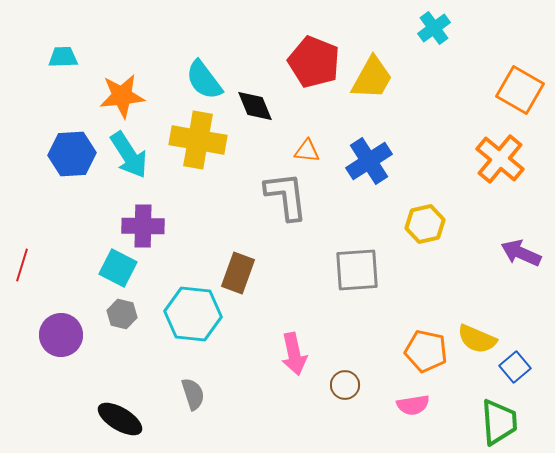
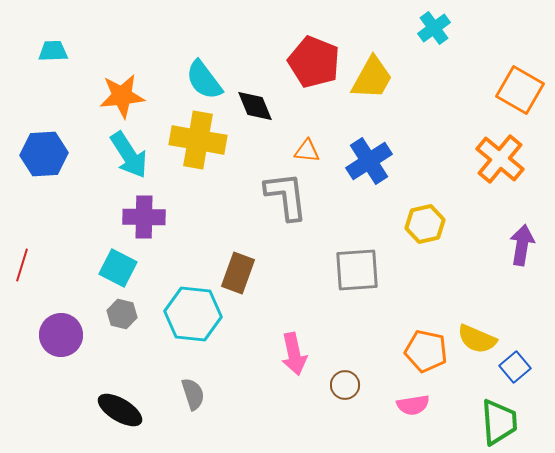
cyan trapezoid: moved 10 px left, 6 px up
blue hexagon: moved 28 px left
purple cross: moved 1 px right, 9 px up
purple arrow: moved 1 px right, 8 px up; rotated 75 degrees clockwise
black ellipse: moved 9 px up
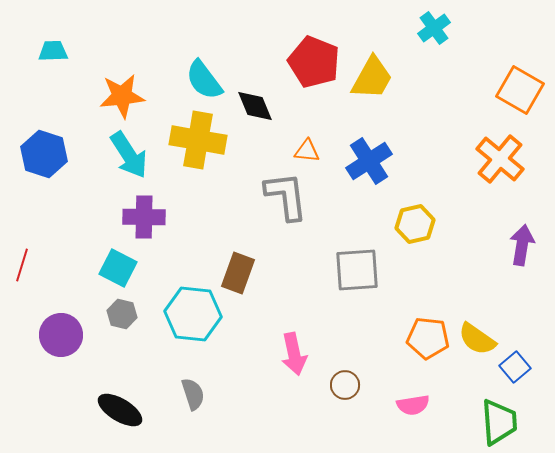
blue hexagon: rotated 21 degrees clockwise
yellow hexagon: moved 10 px left
yellow semicircle: rotated 12 degrees clockwise
orange pentagon: moved 2 px right, 13 px up; rotated 6 degrees counterclockwise
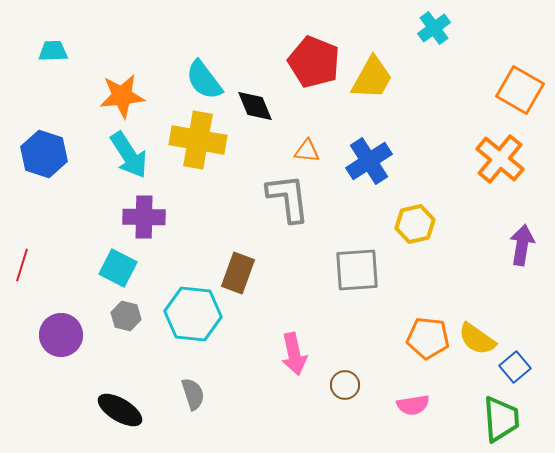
gray L-shape: moved 2 px right, 2 px down
gray hexagon: moved 4 px right, 2 px down
green trapezoid: moved 2 px right, 3 px up
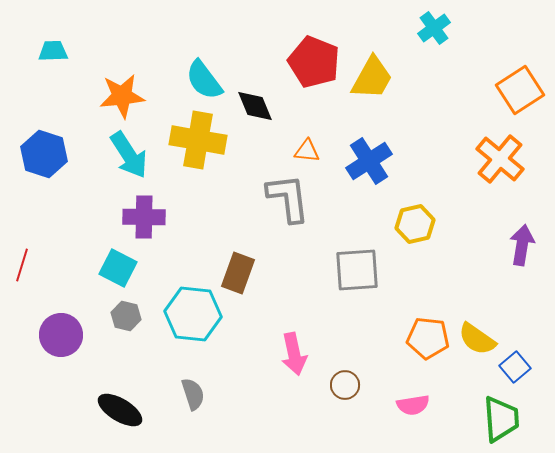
orange square: rotated 27 degrees clockwise
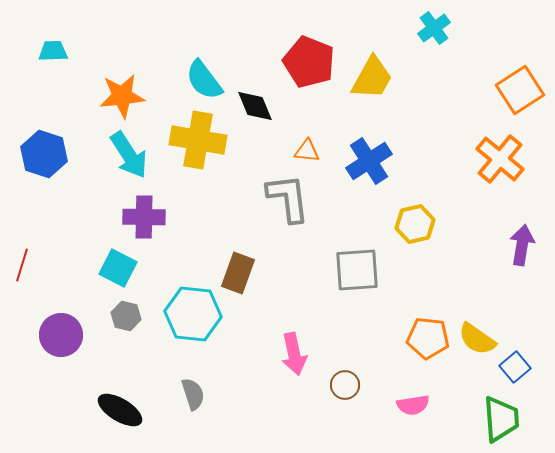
red pentagon: moved 5 px left
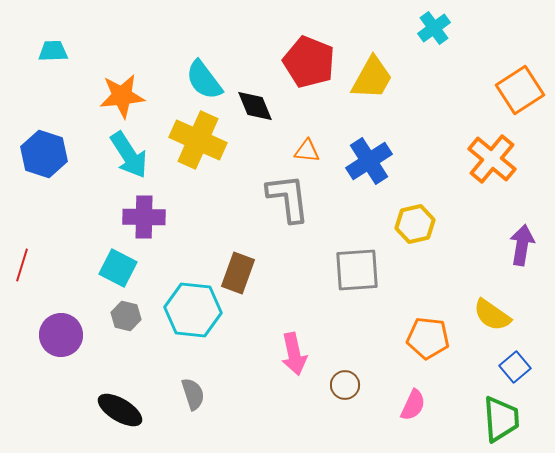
yellow cross: rotated 14 degrees clockwise
orange cross: moved 8 px left
cyan hexagon: moved 4 px up
yellow semicircle: moved 15 px right, 24 px up
pink semicircle: rotated 56 degrees counterclockwise
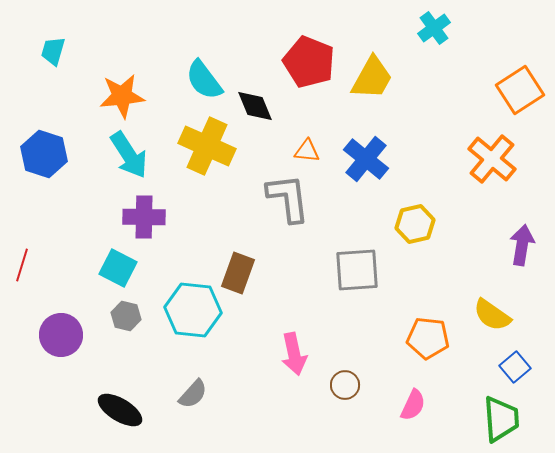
cyan trapezoid: rotated 72 degrees counterclockwise
yellow cross: moved 9 px right, 6 px down
blue cross: moved 3 px left, 2 px up; rotated 18 degrees counterclockwise
gray semicircle: rotated 60 degrees clockwise
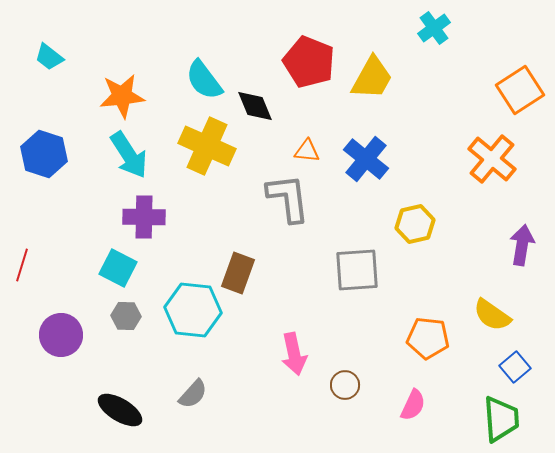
cyan trapezoid: moved 4 px left, 6 px down; rotated 68 degrees counterclockwise
gray hexagon: rotated 12 degrees counterclockwise
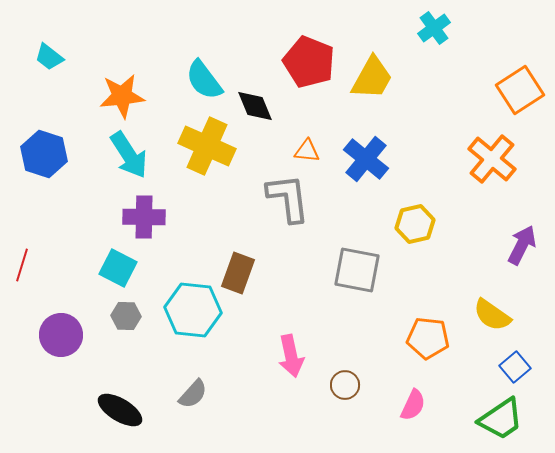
purple arrow: rotated 18 degrees clockwise
gray square: rotated 15 degrees clockwise
pink arrow: moved 3 px left, 2 px down
green trapezoid: rotated 60 degrees clockwise
